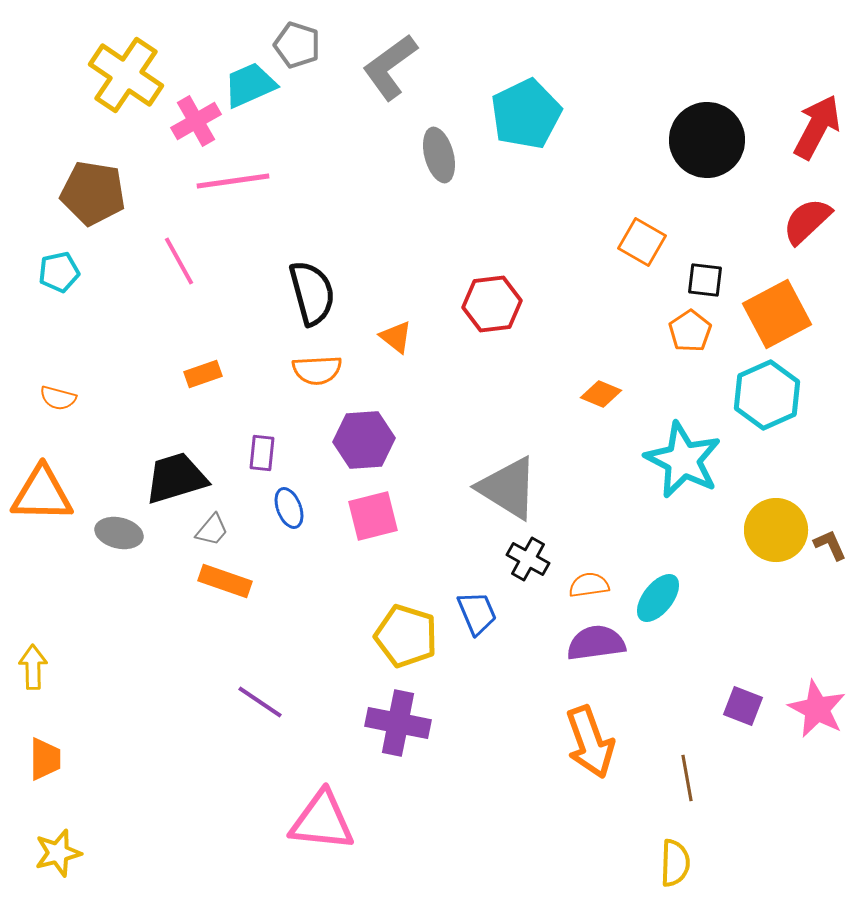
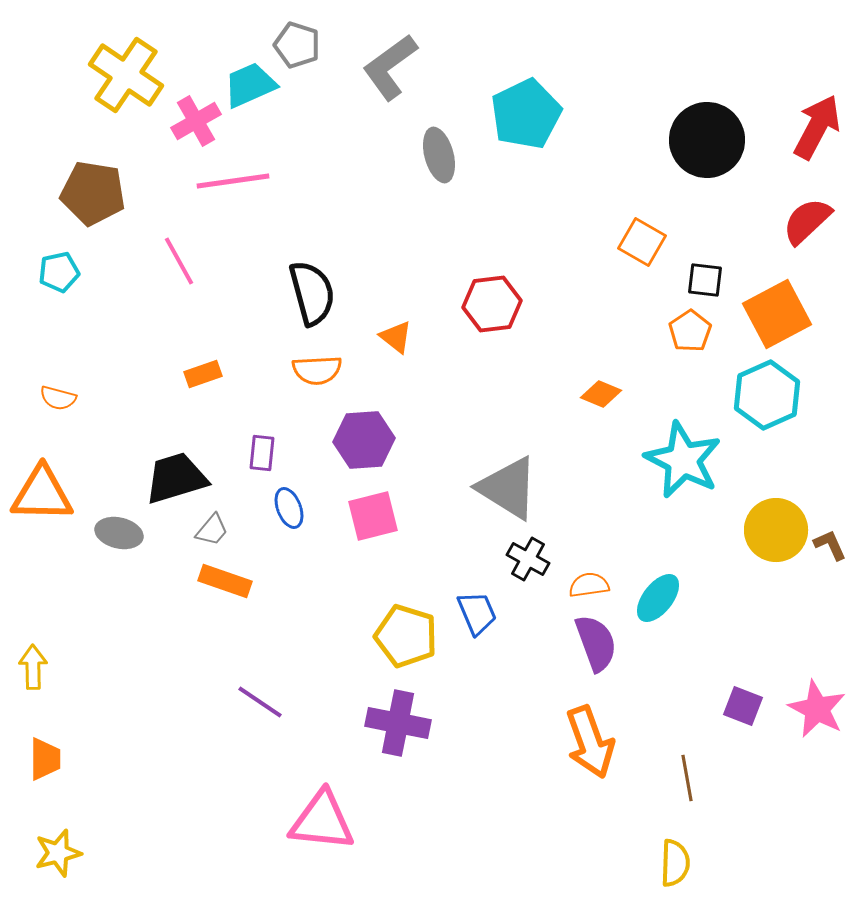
purple semicircle at (596, 643): rotated 78 degrees clockwise
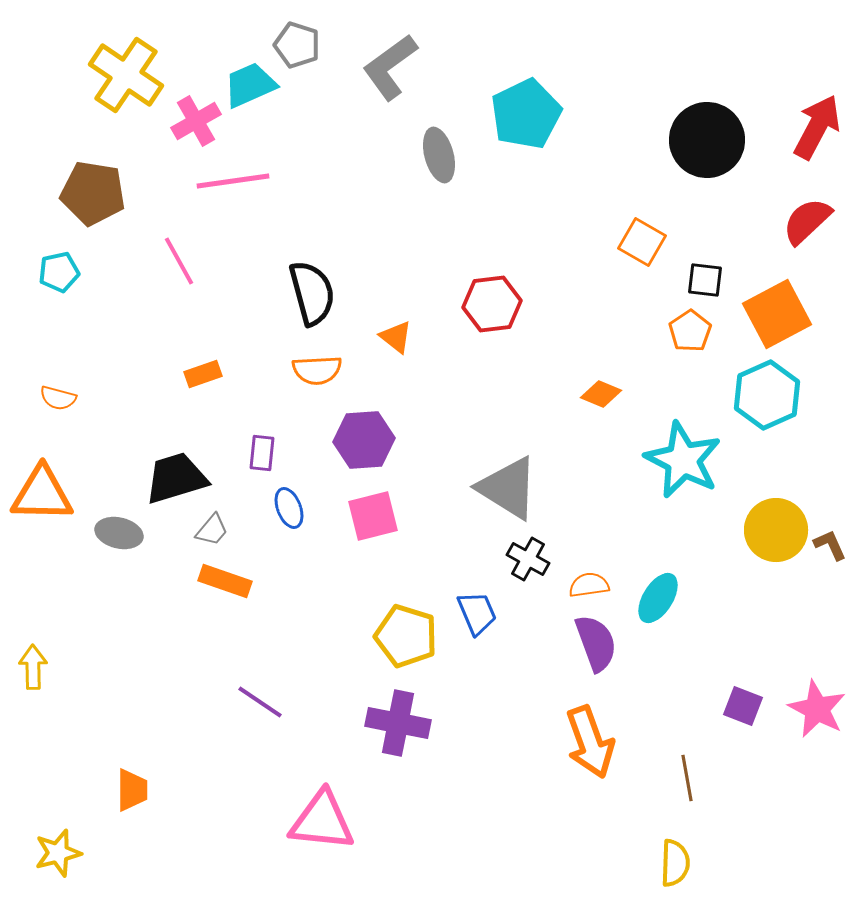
cyan ellipse at (658, 598): rotated 6 degrees counterclockwise
orange trapezoid at (45, 759): moved 87 px right, 31 px down
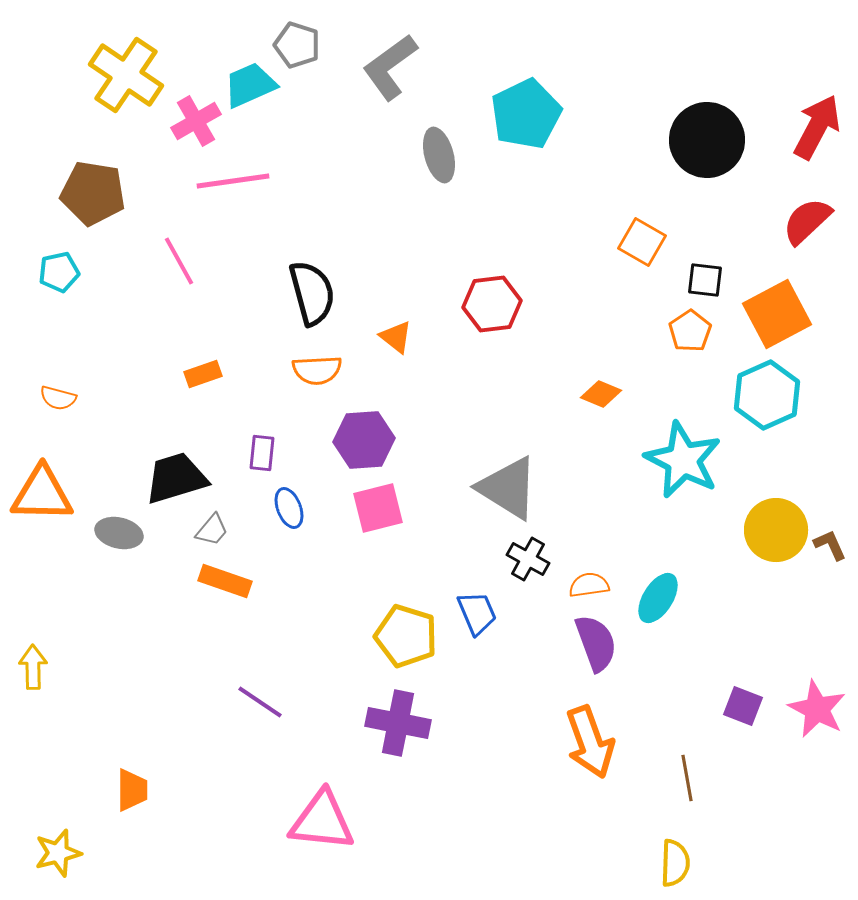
pink square at (373, 516): moved 5 px right, 8 px up
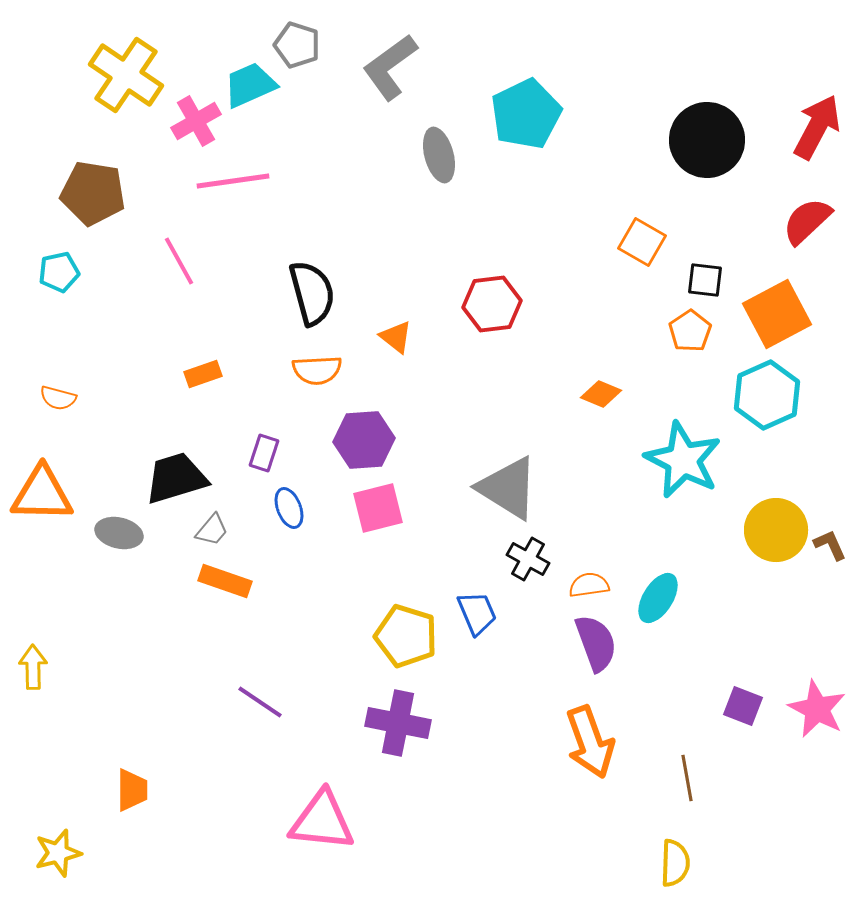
purple rectangle at (262, 453): moved 2 px right; rotated 12 degrees clockwise
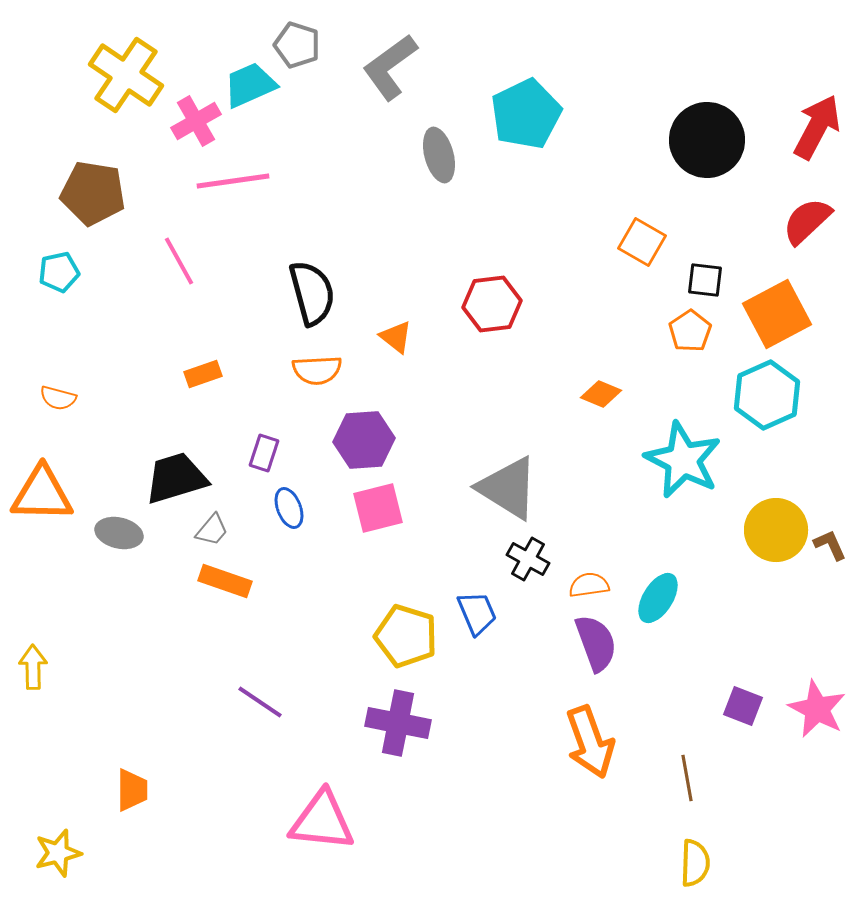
yellow semicircle at (675, 863): moved 20 px right
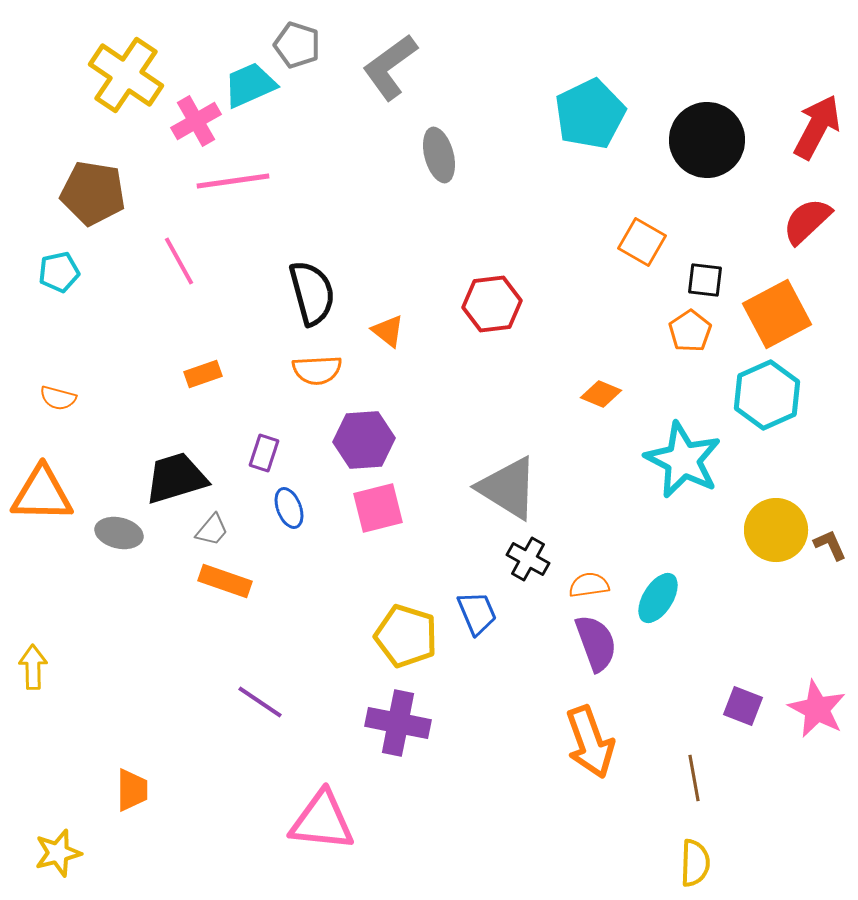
cyan pentagon at (526, 114): moved 64 px right
orange triangle at (396, 337): moved 8 px left, 6 px up
brown line at (687, 778): moved 7 px right
